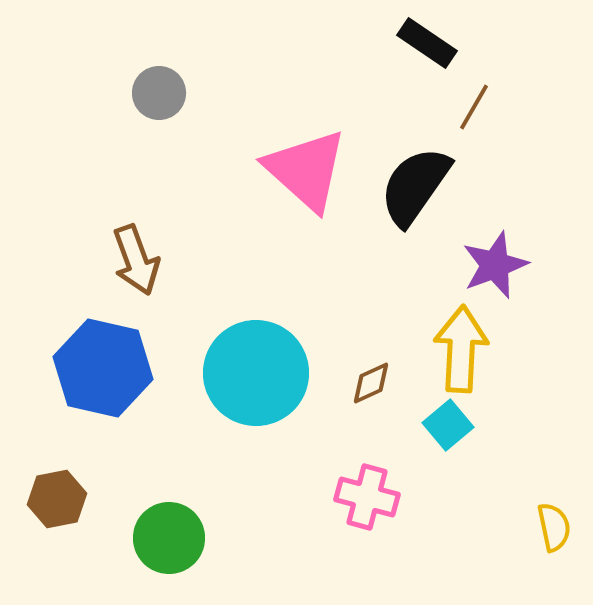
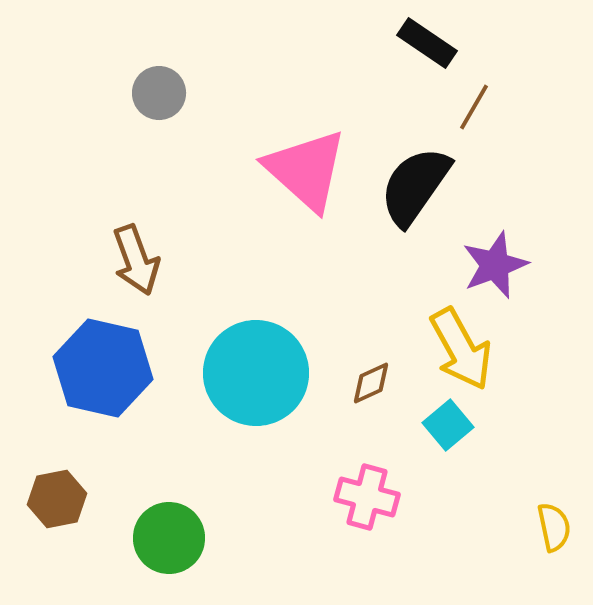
yellow arrow: rotated 148 degrees clockwise
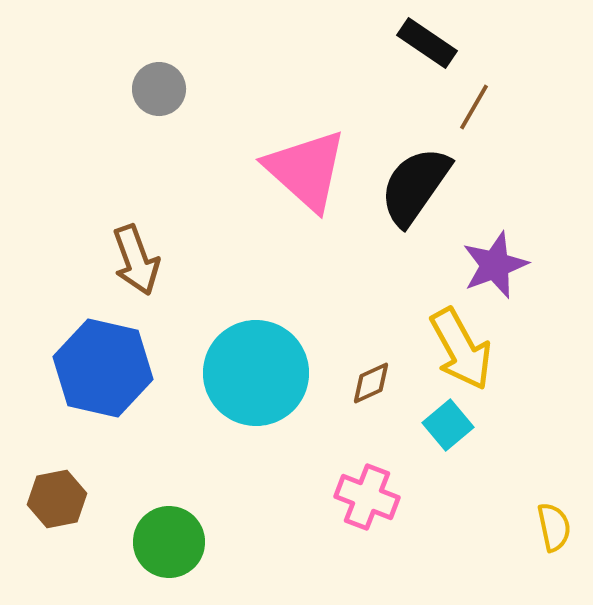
gray circle: moved 4 px up
pink cross: rotated 6 degrees clockwise
green circle: moved 4 px down
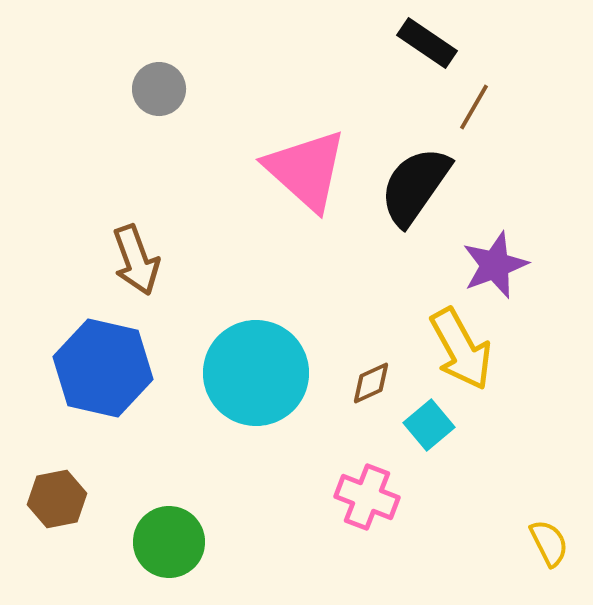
cyan square: moved 19 px left
yellow semicircle: moved 5 px left, 16 px down; rotated 15 degrees counterclockwise
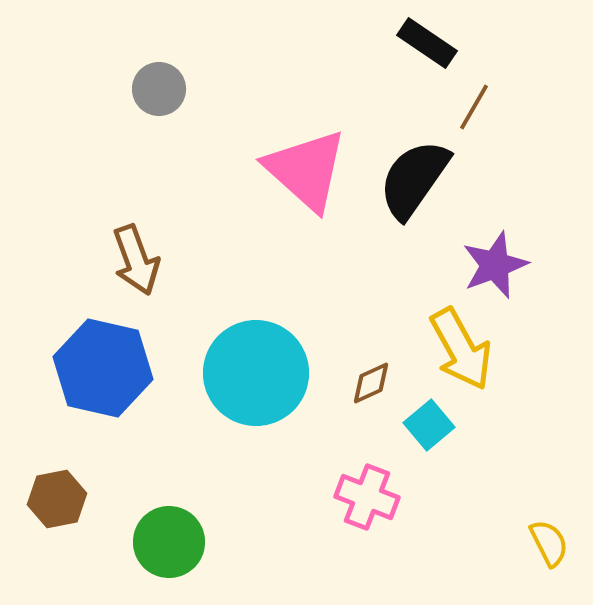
black semicircle: moved 1 px left, 7 px up
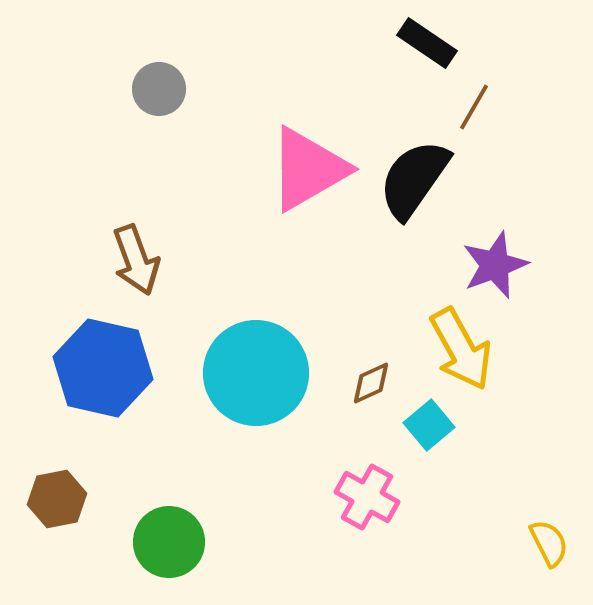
pink triangle: moved 2 px right, 1 px up; rotated 48 degrees clockwise
pink cross: rotated 8 degrees clockwise
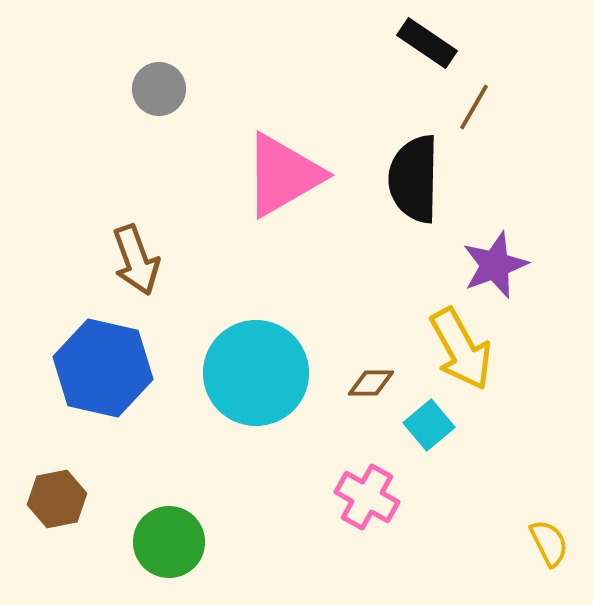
pink triangle: moved 25 px left, 6 px down
black semicircle: rotated 34 degrees counterclockwise
brown diamond: rotated 24 degrees clockwise
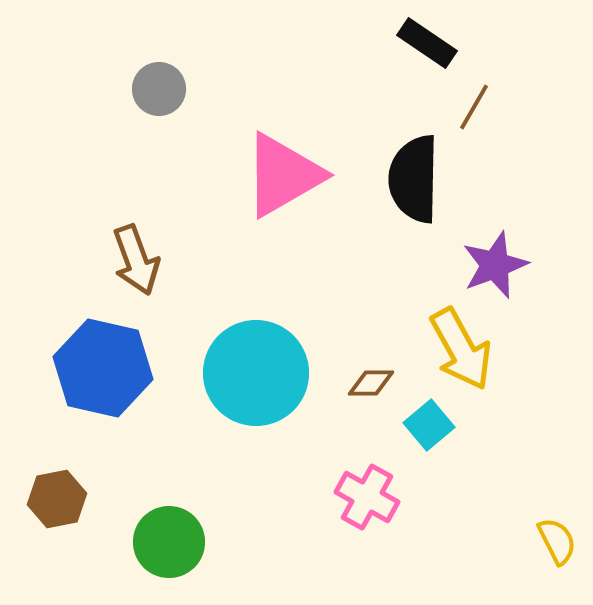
yellow semicircle: moved 8 px right, 2 px up
